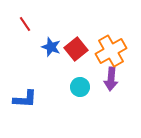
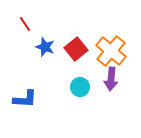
blue star: moved 6 px left
orange cross: rotated 20 degrees counterclockwise
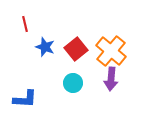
red line: rotated 21 degrees clockwise
cyan circle: moved 7 px left, 4 px up
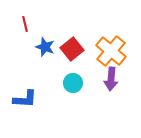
red square: moved 4 px left
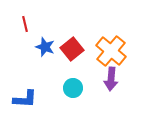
cyan circle: moved 5 px down
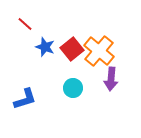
red line: rotated 35 degrees counterclockwise
orange cross: moved 12 px left
blue L-shape: rotated 20 degrees counterclockwise
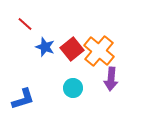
blue L-shape: moved 2 px left
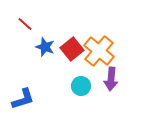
cyan circle: moved 8 px right, 2 px up
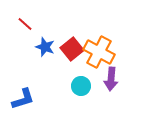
orange cross: moved 1 px down; rotated 12 degrees counterclockwise
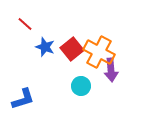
purple arrow: moved 9 px up; rotated 10 degrees counterclockwise
